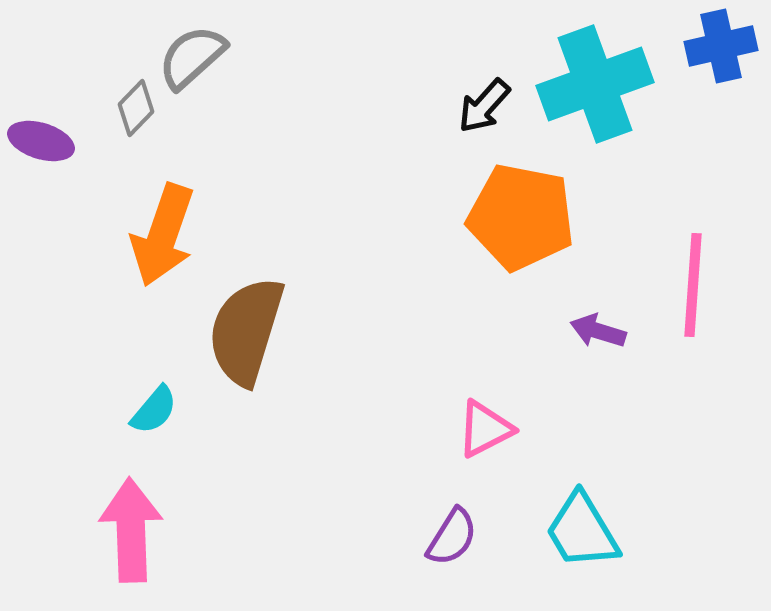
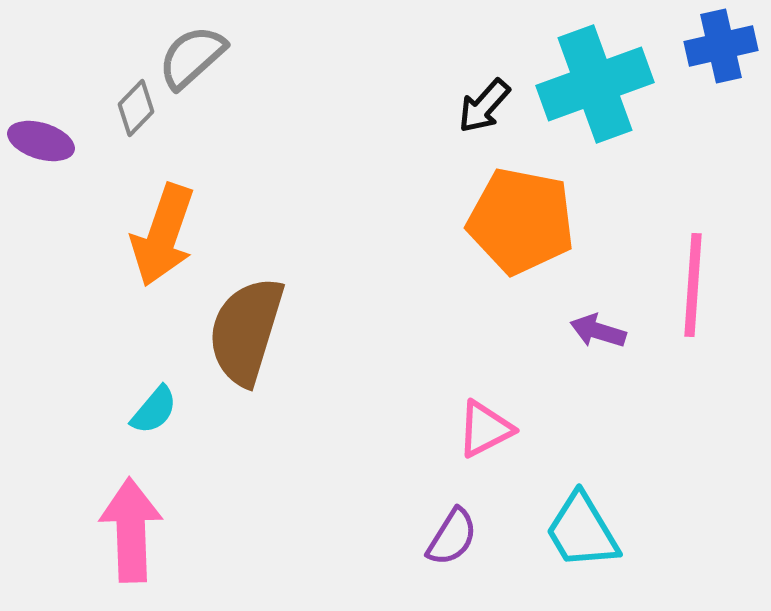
orange pentagon: moved 4 px down
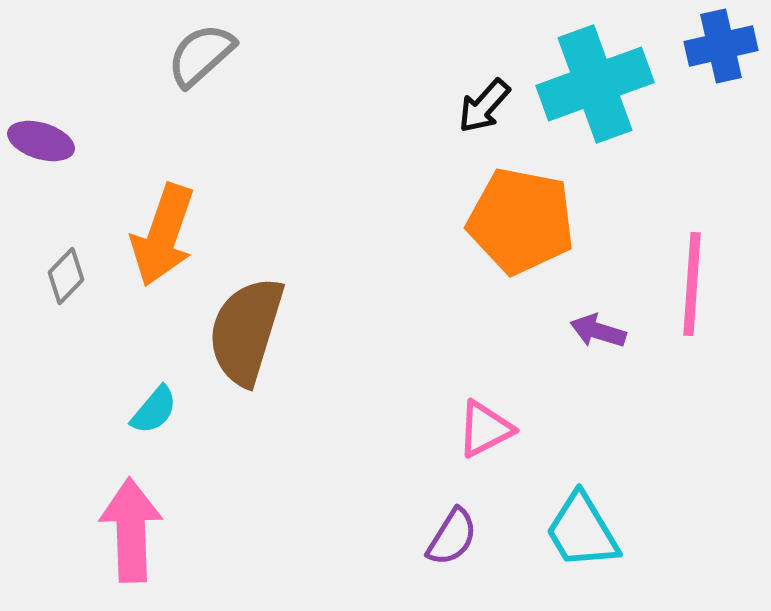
gray semicircle: moved 9 px right, 2 px up
gray diamond: moved 70 px left, 168 px down
pink line: moved 1 px left, 1 px up
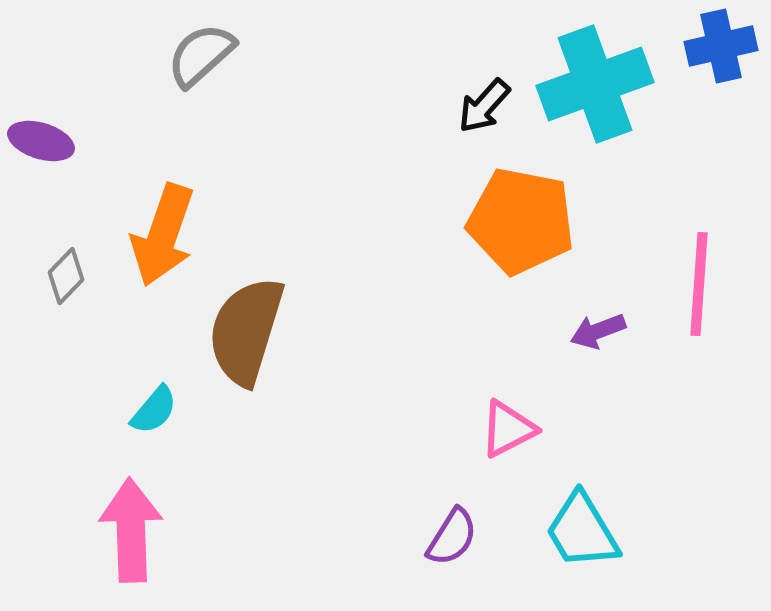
pink line: moved 7 px right
purple arrow: rotated 38 degrees counterclockwise
pink triangle: moved 23 px right
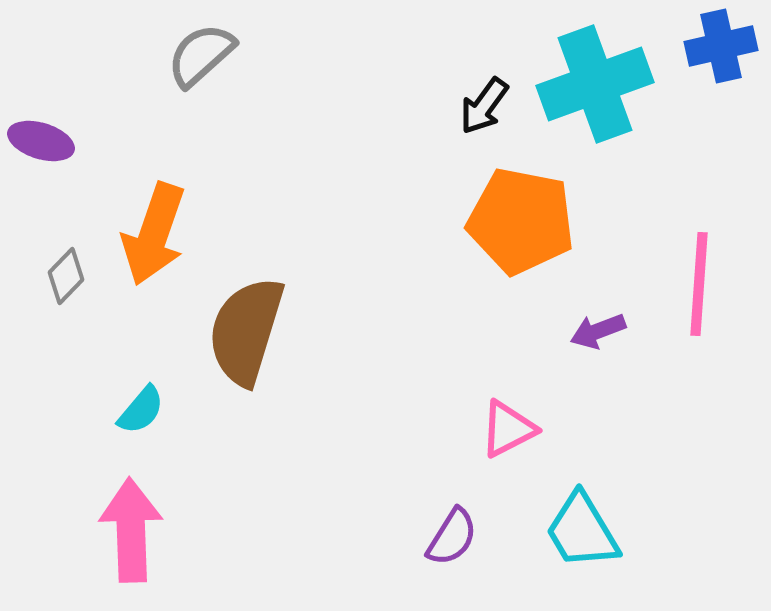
black arrow: rotated 6 degrees counterclockwise
orange arrow: moved 9 px left, 1 px up
cyan semicircle: moved 13 px left
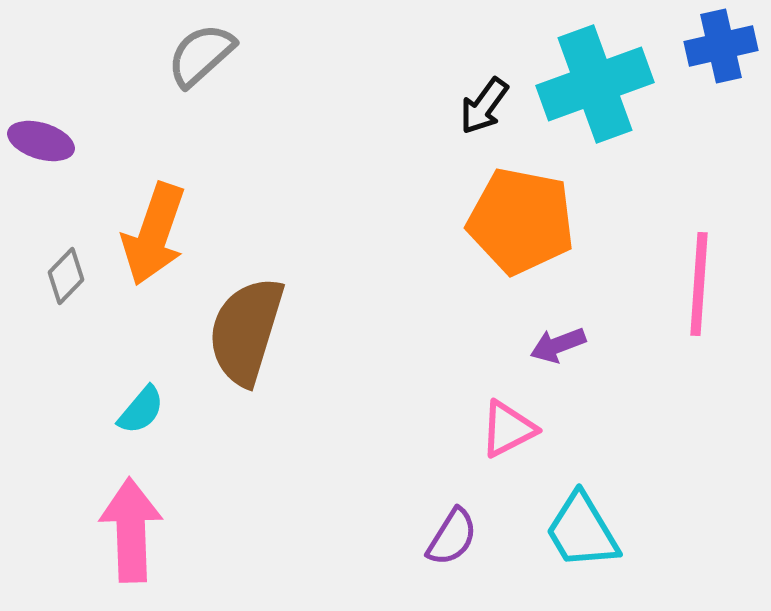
purple arrow: moved 40 px left, 14 px down
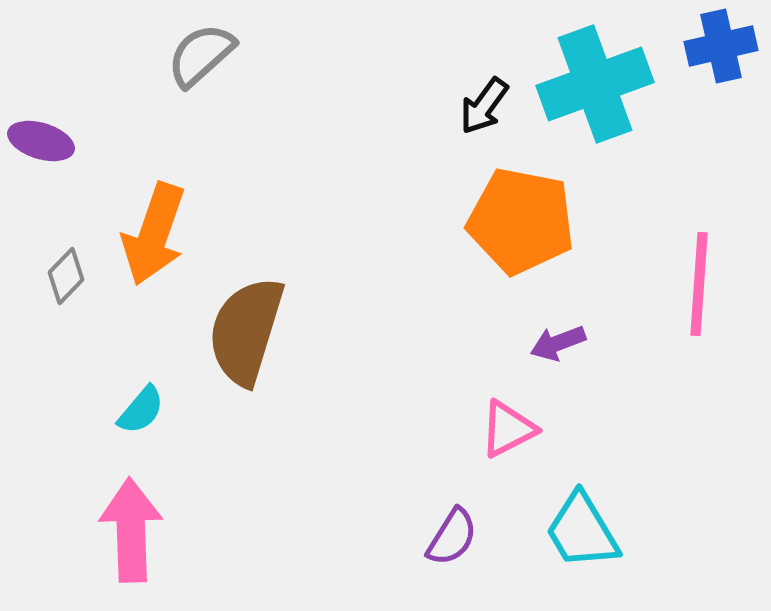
purple arrow: moved 2 px up
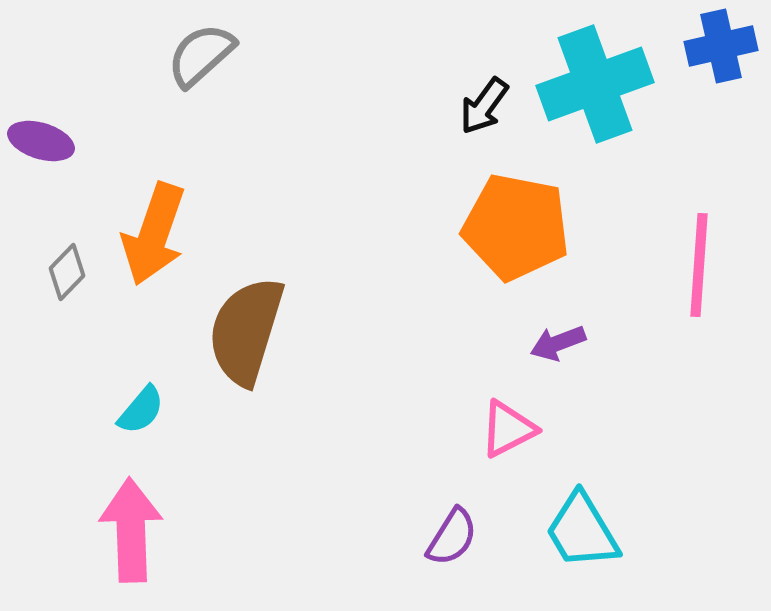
orange pentagon: moved 5 px left, 6 px down
gray diamond: moved 1 px right, 4 px up
pink line: moved 19 px up
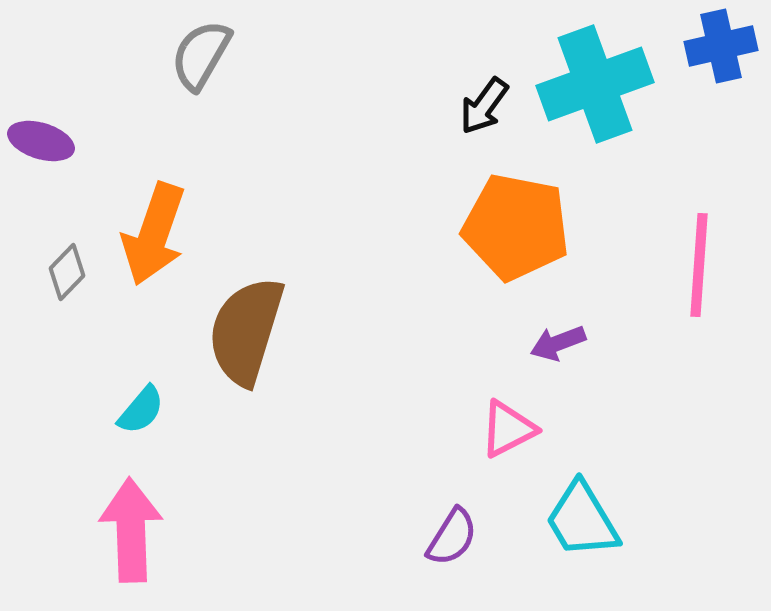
gray semicircle: rotated 18 degrees counterclockwise
cyan trapezoid: moved 11 px up
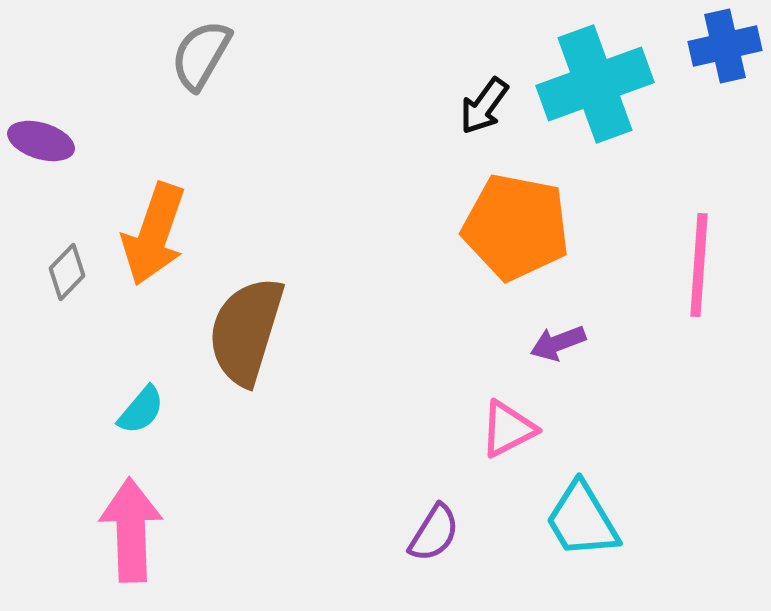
blue cross: moved 4 px right
purple semicircle: moved 18 px left, 4 px up
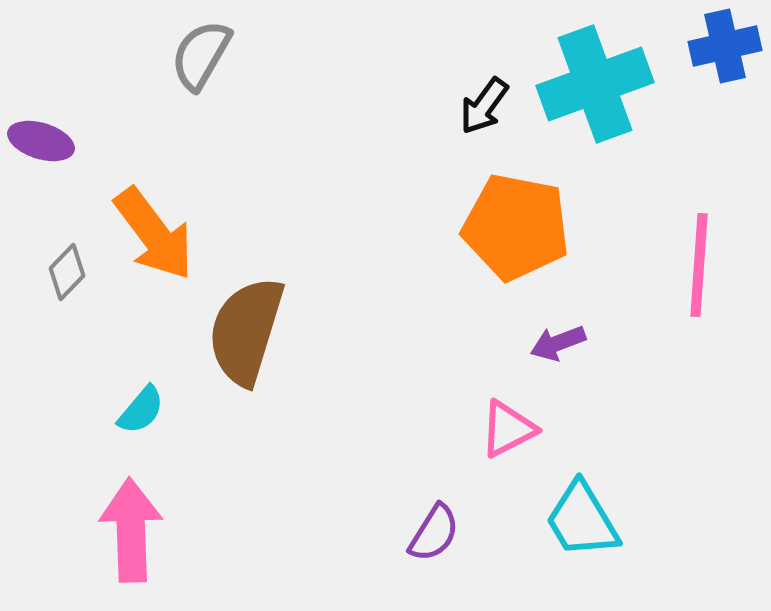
orange arrow: rotated 56 degrees counterclockwise
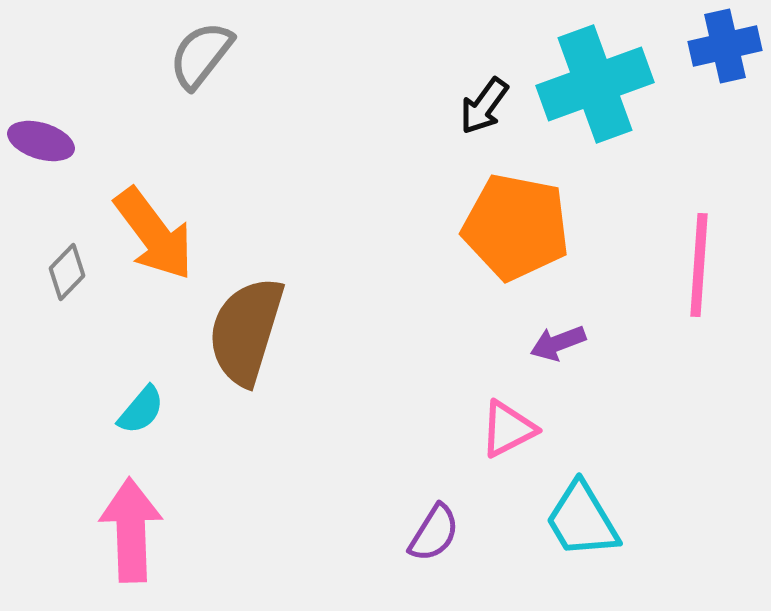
gray semicircle: rotated 8 degrees clockwise
